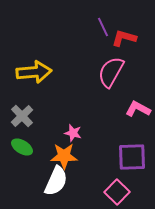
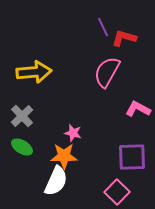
pink semicircle: moved 4 px left
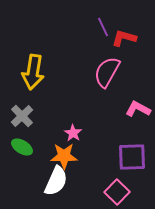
yellow arrow: moved 1 px left; rotated 104 degrees clockwise
pink star: rotated 18 degrees clockwise
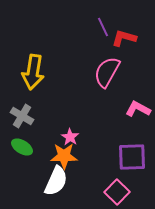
gray cross: rotated 15 degrees counterclockwise
pink star: moved 3 px left, 4 px down
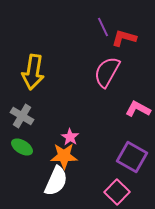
purple square: rotated 32 degrees clockwise
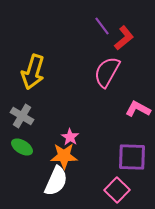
purple line: moved 1 px left, 1 px up; rotated 12 degrees counterclockwise
red L-shape: rotated 125 degrees clockwise
yellow arrow: rotated 8 degrees clockwise
purple square: rotated 28 degrees counterclockwise
pink square: moved 2 px up
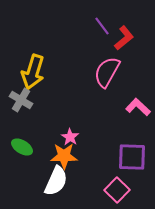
pink L-shape: moved 2 px up; rotated 15 degrees clockwise
gray cross: moved 1 px left, 16 px up
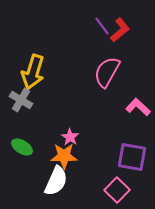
red L-shape: moved 4 px left, 8 px up
purple square: rotated 8 degrees clockwise
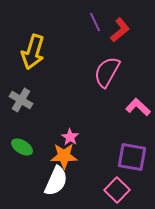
purple line: moved 7 px left, 4 px up; rotated 12 degrees clockwise
yellow arrow: moved 20 px up
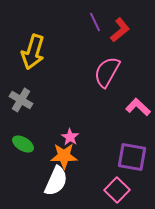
green ellipse: moved 1 px right, 3 px up
